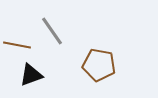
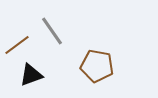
brown line: rotated 48 degrees counterclockwise
brown pentagon: moved 2 px left, 1 px down
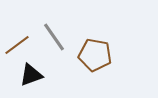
gray line: moved 2 px right, 6 px down
brown pentagon: moved 2 px left, 11 px up
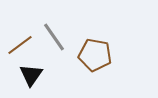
brown line: moved 3 px right
black triangle: rotated 35 degrees counterclockwise
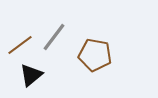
gray line: rotated 72 degrees clockwise
black triangle: rotated 15 degrees clockwise
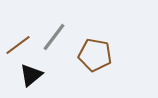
brown line: moved 2 px left
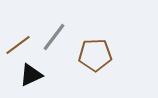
brown pentagon: rotated 12 degrees counterclockwise
black triangle: rotated 15 degrees clockwise
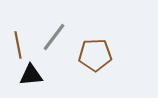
brown line: rotated 64 degrees counterclockwise
black triangle: rotated 20 degrees clockwise
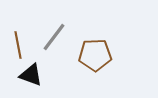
black triangle: rotated 25 degrees clockwise
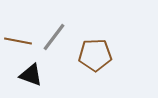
brown line: moved 4 px up; rotated 68 degrees counterclockwise
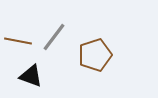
brown pentagon: rotated 16 degrees counterclockwise
black triangle: moved 1 px down
